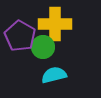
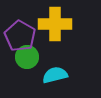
green circle: moved 16 px left, 10 px down
cyan semicircle: moved 1 px right
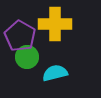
cyan semicircle: moved 2 px up
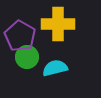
yellow cross: moved 3 px right
cyan semicircle: moved 5 px up
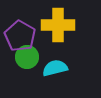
yellow cross: moved 1 px down
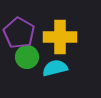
yellow cross: moved 2 px right, 12 px down
purple pentagon: moved 1 px left, 3 px up
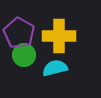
yellow cross: moved 1 px left, 1 px up
green circle: moved 3 px left, 2 px up
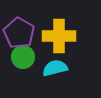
green circle: moved 1 px left, 2 px down
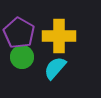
green circle: moved 1 px left
cyan semicircle: rotated 35 degrees counterclockwise
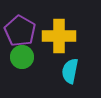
purple pentagon: moved 1 px right, 2 px up
cyan semicircle: moved 15 px right, 3 px down; rotated 30 degrees counterclockwise
